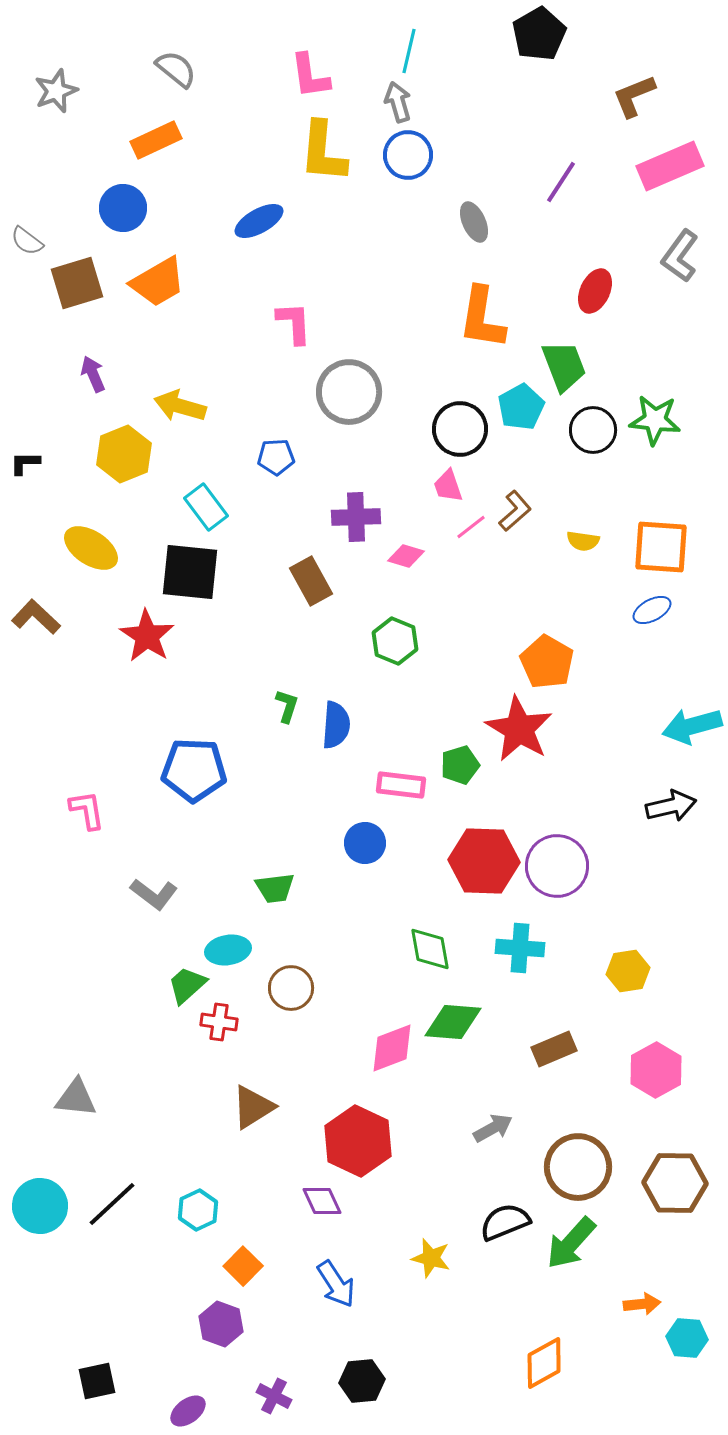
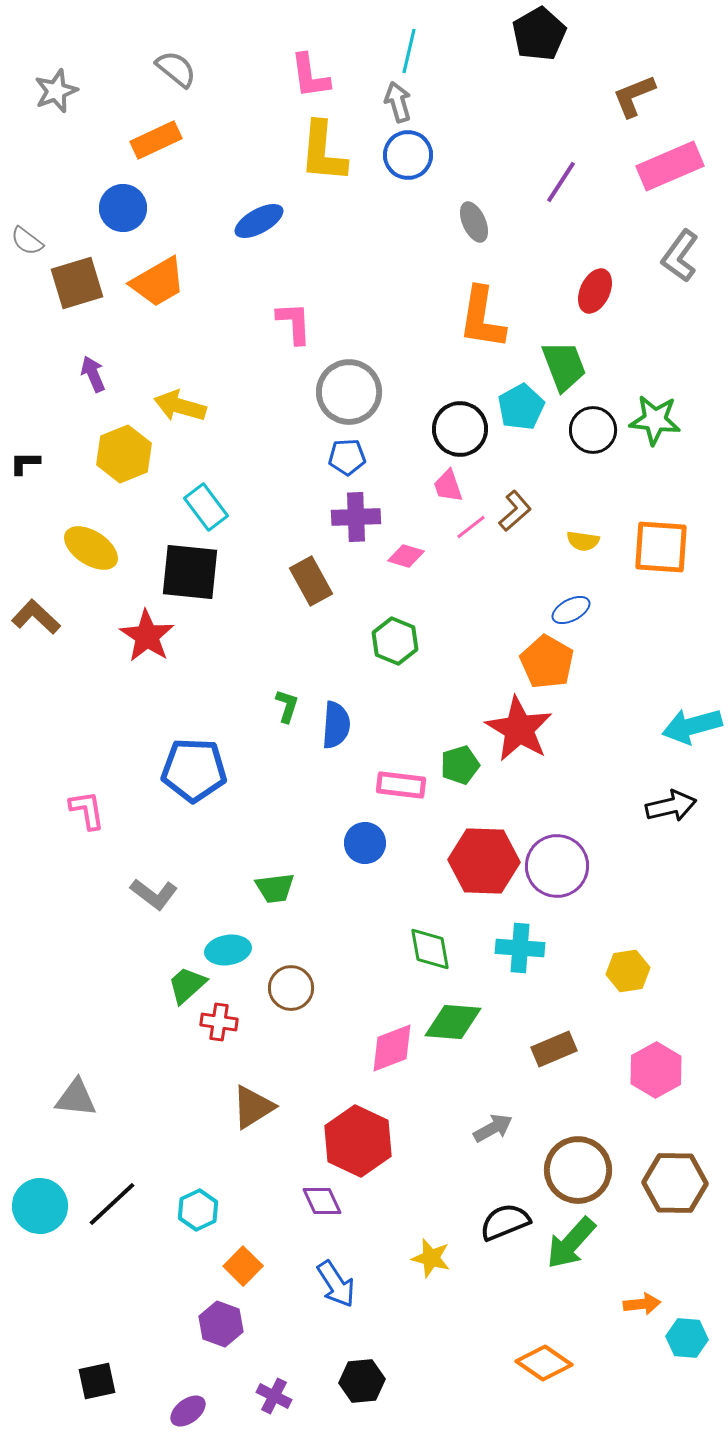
blue pentagon at (276, 457): moved 71 px right
blue ellipse at (652, 610): moved 81 px left
brown circle at (578, 1167): moved 3 px down
orange diamond at (544, 1363): rotated 64 degrees clockwise
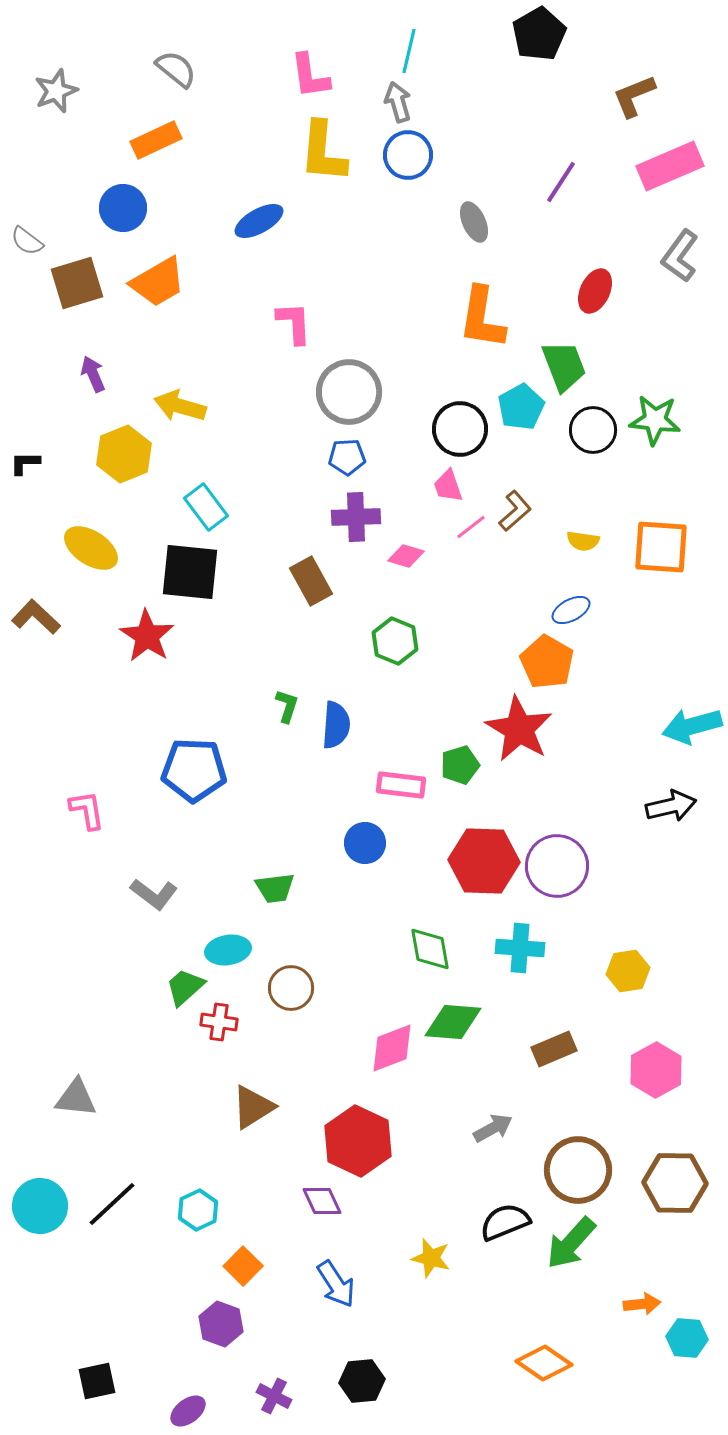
green trapezoid at (187, 985): moved 2 px left, 2 px down
